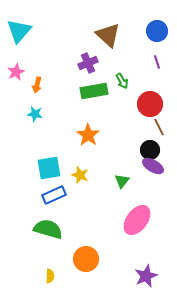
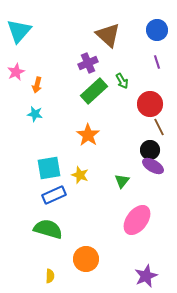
blue circle: moved 1 px up
green rectangle: rotated 32 degrees counterclockwise
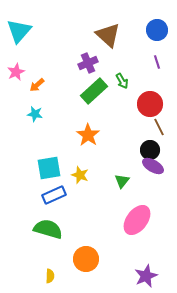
orange arrow: rotated 35 degrees clockwise
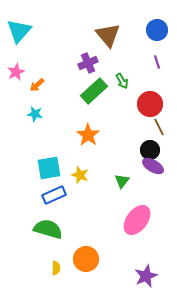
brown triangle: rotated 8 degrees clockwise
yellow semicircle: moved 6 px right, 8 px up
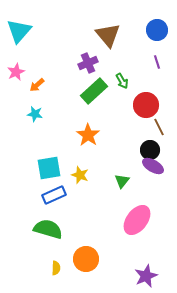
red circle: moved 4 px left, 1 px down
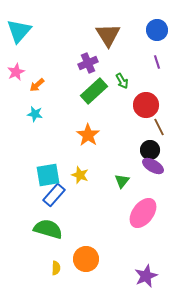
brown triangle: rotated 8 degrees clockwise
cyan square: moved 1 px left, 7 px down
blue rectangle: rotated 25 degrees counterclockwise
pink ellipse: moved 6 px right, 7 px up
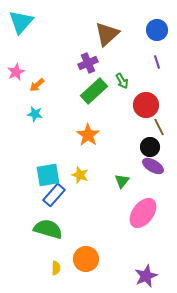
cyan triangle: moved 2 px right, 9 px up
brown triangle: moved 1 px left, 1 px up; rotated 20 degrees clockwise
black circle: moved 3 px up
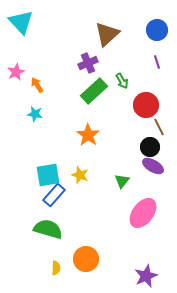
cyan triangle: rotated 24 degrees counterclockwise
orange arrow: rotated 98 degrees clockwise
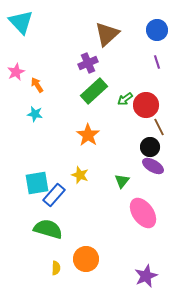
green arrow: moved 3 px right, 18 px down; rotated 84 degrees clockwise
cyan square: moved 11 px left, 8 px down
pink ellipse: rotated 72 degrees counterclockwise
